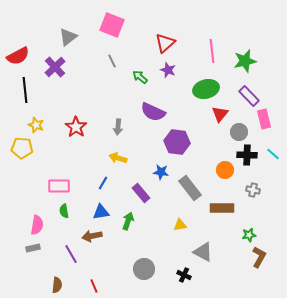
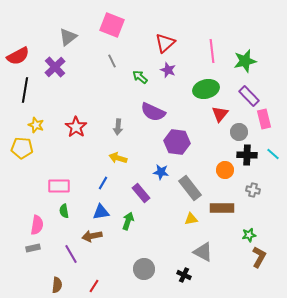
black line at (25, 90): rotated 15 degrees clockwise
yellow triangle at (180, 225): moved 11 px right, 6 px up
red line at (94, 286): rotated 56 degrees clockwise
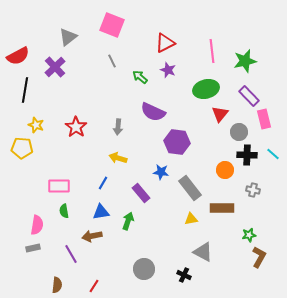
red triangle at (165, 43): rotated 15 degrees clockwise
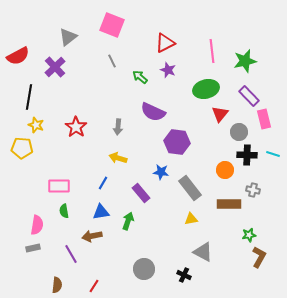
black line at (25, 90): moved 4 px right, 7 px down
cyan line at (273, 154): rotated 24 degrees counterclockwise
brown rectangle at (222, 208): moved 7 px right, 4 px up
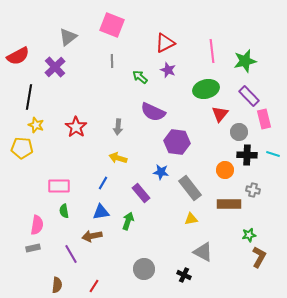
gray line at (112, 61): rotated 24 degrees clockwise
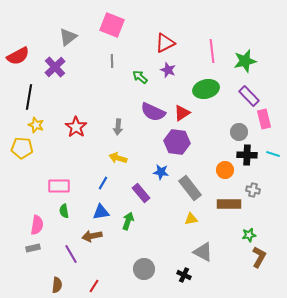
red triangle at (220, 114): moved 38 px left, 1 px up; rotated 18 degrees clockwise
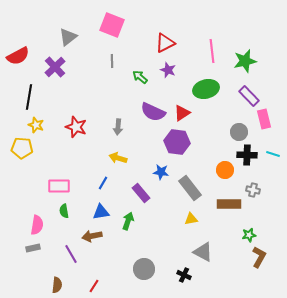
red star at (76, 127): rotated 15 degrees counterclockwise
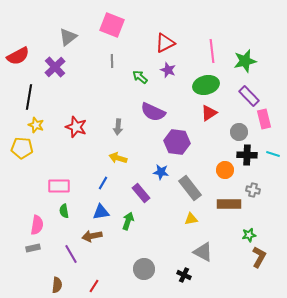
green ellipse at (206, 89): moved 4 px up
red triangle at (182, 113): moved 27 px right
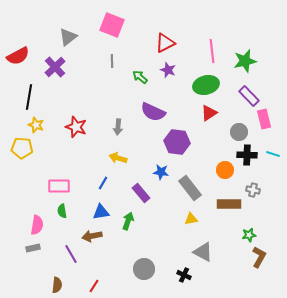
green semicircle at (64, 211): moved 2 px left
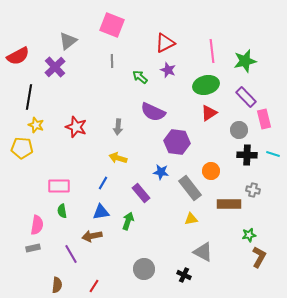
gray triangle at (68, 37): moved 4 px down
purple rectangle at (249, 96): moved 3 px left, 1 px down
gray circle at (239, 132): moved 2 px up
orange circle at (225, 170): moved 14 px left, 1 px down
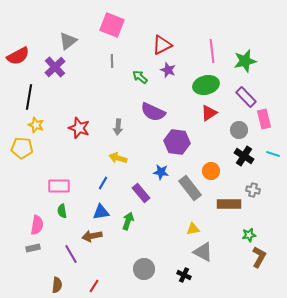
red triangle at (165, 43): moved 3 px left, 2 px down
red star at (76, 127): moved 3 px right, 1 px down
black cross at (247, 155): moved 3 px left, 1 px down; rotated 30 degrees clockwise
yellow triangle at (191, 219): moved 2 px right, 10 px down
